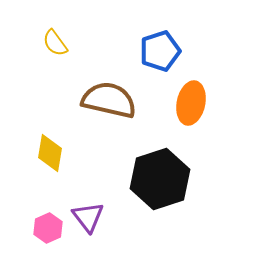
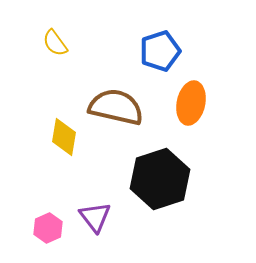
brown semicircle: moved 7 px right, 7 px down
yellow diamond: moved 14 px right, 16 px up
purple triangle: moved 7 px right
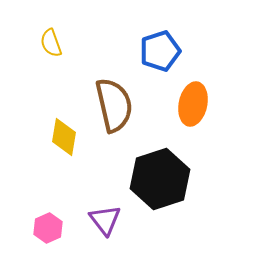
yellow semicircle: moved 4 px left; rotated 16 degrees clockwise
orange ellipse: moved 2 px right, 1 px down
brown semicircle: moved 2 px left, 2 px up; rotated 64 degrees clockwise
purple triangle: moved 10 px right, 3 px down
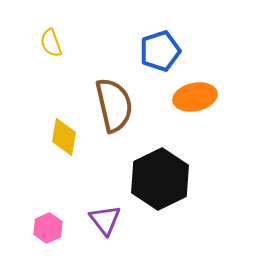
orange ellipse: moved 2 px right, 7 px up; rotated 66 degrees clockwise
black hexagon: rotated 8 degrees counterclockwise
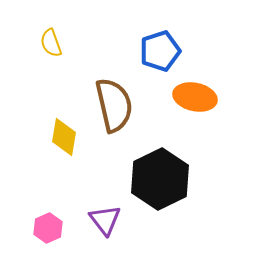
orange ellipse: rotated 24 degrees clockwise
